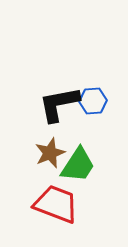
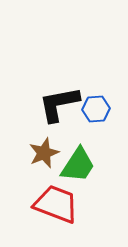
blue hexagon: moved 3 px right, 8 px down
brown star: moved 6 px left
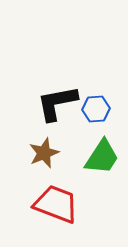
black L-shape: moved 2 px left, 1 px up
green trapezoid: moved 24 px right, 8 px up
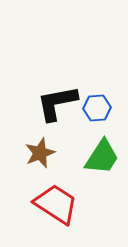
blue hexagon: moved 1 px right, 1 px up
brown star: moved 4 px left
red trapezoid: rotated 12 degrees clockwise
